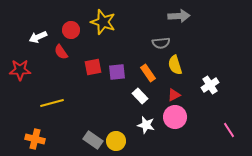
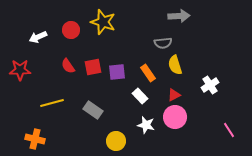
gray semicircle: moved 2 px right
red semicircle: moved 7 px right, 14 px down
gray rectangle: moved 30 px up
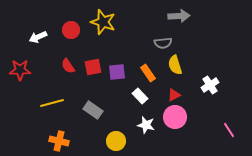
orange cross: moved 24 px right, 2 px down
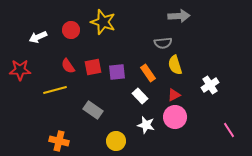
yellow line: moved 3 px right, 13 px up
